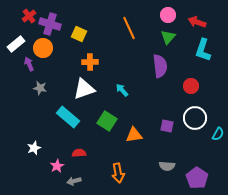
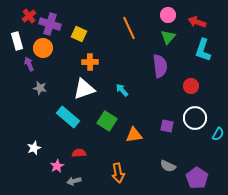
white rectangle: moved 1 px right, 3 px up; rotated 66 degrees counterclockwise
gray semicircle: moved 1 px right; rotated 21 degrees clockwise
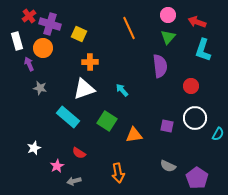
red semicircle: rotated 144 degrees counterclockwise
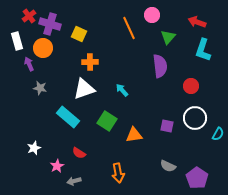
pink circle: moved 16 px left
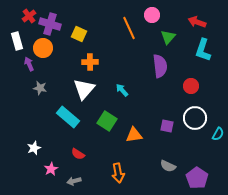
white triangle: rotated 30 degrees counterclockwise
red semicircle: moved 1 px left, 1 px down
pink star: moved 6 px left, 3 px down
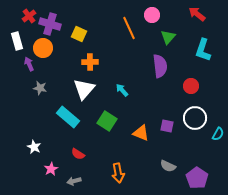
red arrow: moved 8 px up; rotated 18 degrees clockwise
orange triangle: moved 7 px right, 2 px up; rotated 30 degrees clockwise
white star: moved 1 px up; rotated 24 degrees counterclockwise
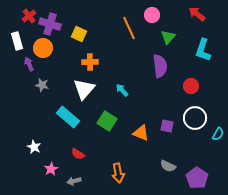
gray star: moved 2 px right, 3 px up
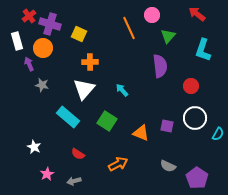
green triangle: moved 1 px up
pink star: moved 4 px left, 5 px down
orange arrow: moved 9 px up; rotated 108 degrees counterclockwise
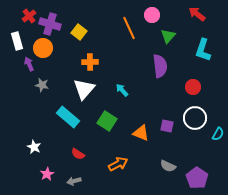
yellow square: moved 2 px up; rotated 14 degrees clockwise
red circle: moved 2 px right, 1 px down
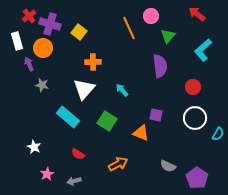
pink circle: moved 1 px left, 1 px down
cyan L-shape: rotated 30 degrees clockwise
orange cross: moved 3 px right
purple square: moved 11 px left, 11 px up
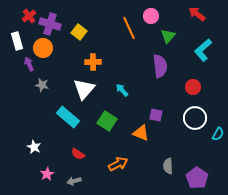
gray semicircle: rotated 63 degrees clockwise
